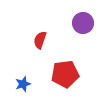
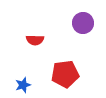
red semicircle: moved 5 px left; rotated 108 degrees counterclockwise
blue star: moved 1 px down
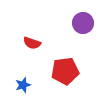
red semicircle: moved 3 px left, 3 px down; rotated 18 degrees clockwise
red pentagon: moved 3 px up
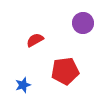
red semicircle: moved 3 px right, 3 px up; rotated 132 degrees clockwise
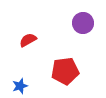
red semicircle: moved 7 px left
blue star: moved 3 px left, 1 px down
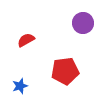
red semicircle: moved 2 px left
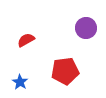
purple circle: moved 3 px right, 5 px down
blue star: moved 4 px up; rotated 21 degrees counterclockwise
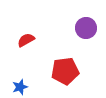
blue star: moved 5 px down; rotated 21 degrees clockwise
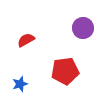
purple circle: moved 3 px left
blue star: moved 3 px up
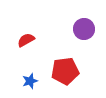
purple circle: moved 1 px right, 1 px down
blue star: moved 10 px right, 3 px up
